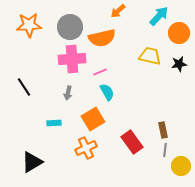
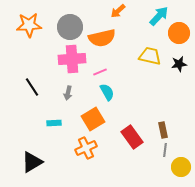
black line: moved 8 px right
red rectangle: moved 5 px up
yellow circle: moved 1 px down
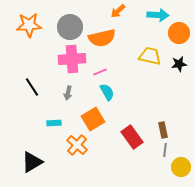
cyan arrow: moved 1 px left, 1 px up; rotated 50 degrees clockwise
orange cross: moved 9 px left, 3 px up; rotated 25 degrees counterclockwise
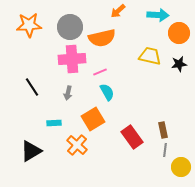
black triangle: moved 1 px left, 11 px up
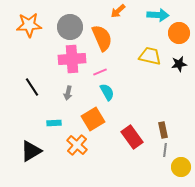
orange semicircle: rotated 100 degrees counterclockwise
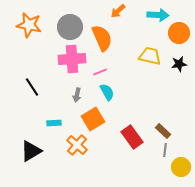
orange star: rotated 15 degrees clockwise
gray arrow: moved 9 px right, 2 px down
brown rectangle: moved 1 px down; rotated 35 degrees counterclockwise
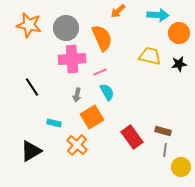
gray circle: moved 4 px left, 1 px down
orange square: moved 1 px left, 2 px up
cyan rectangle: rotated 16 degrees clockwise
brown rectangle: rotated 28 degrees counterclockwise
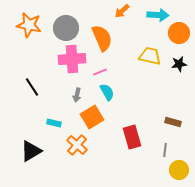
orange arrow: moved 4 px right
brown rectangle: moved 10 px right, 9 px up
red rectangle: rotated 20 degrees clockwise
yellow circle: moved 2 px left, 3 px down
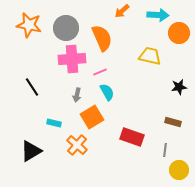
black star: moved 23 px down
red rectangle: rotated 55 degrees counterclockwise
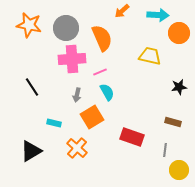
orange cross: moved 3 px down
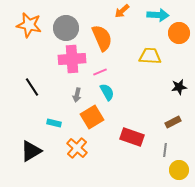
yellow trapezoid: rotated 10 degrees counterclockwise
brown rectangle: rotated 42 degrees counterclockwise
